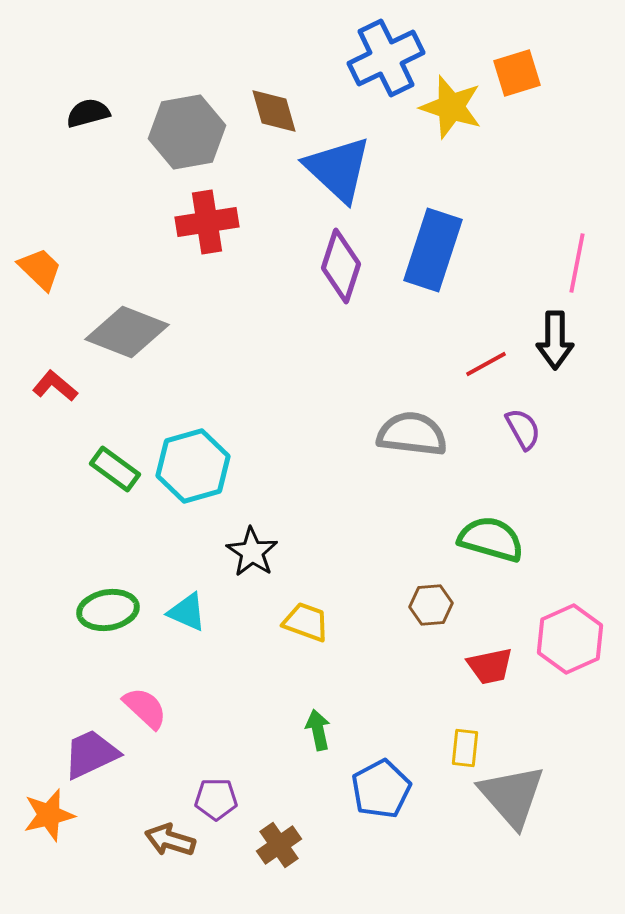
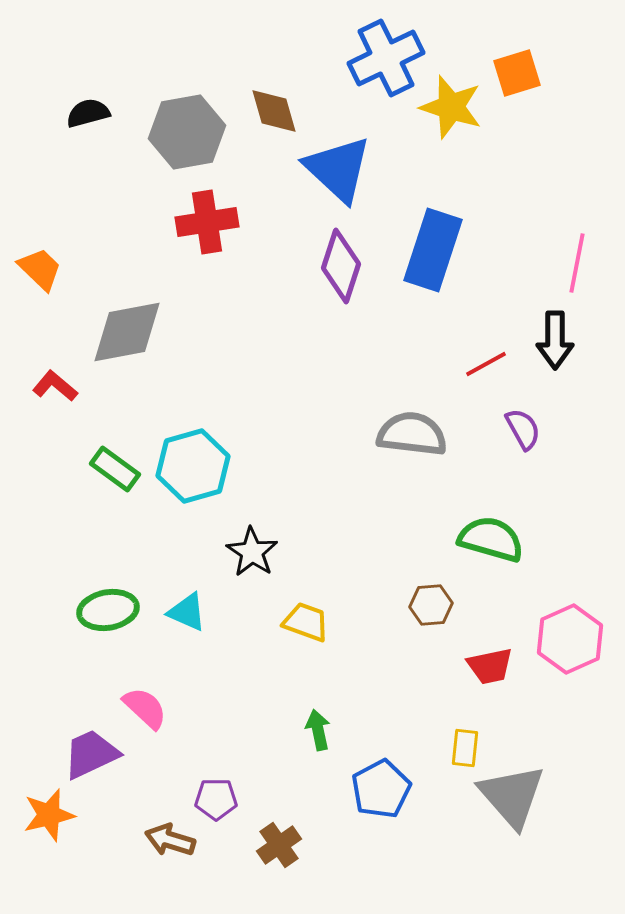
gray diamond: rotated 32 degrees counterclockwise
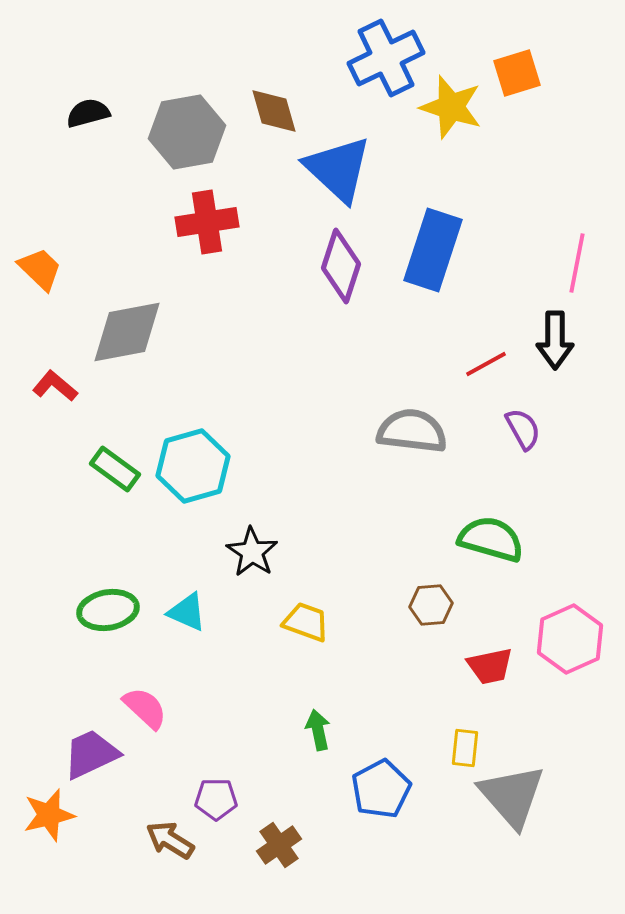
gray semicircle: moved 3 px up
brown arrow: rotated 15 degrees clockwise
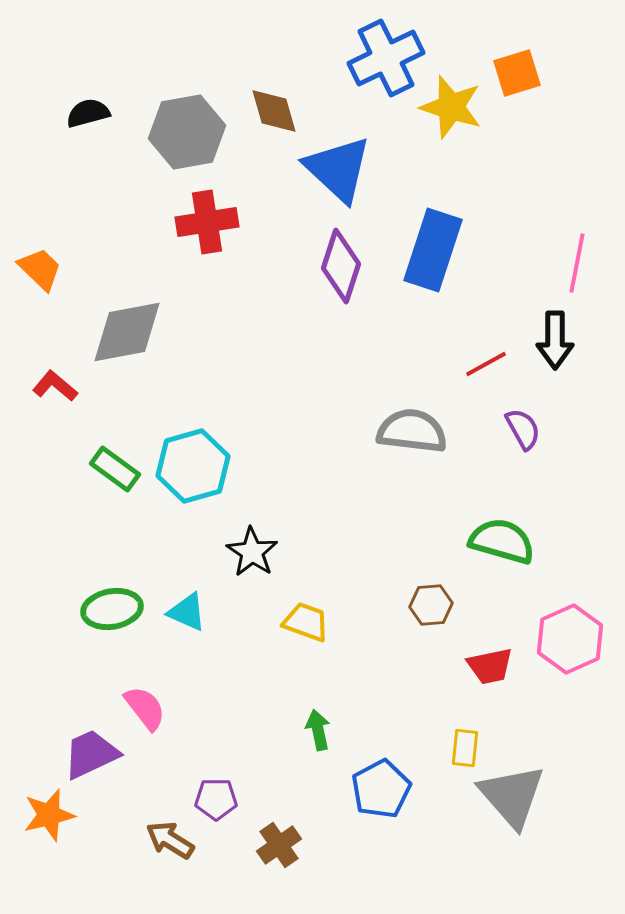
green semicircle: moved 11 px right, 2 px down
green ellipse: moved 4 px right, 1 px up
pink semicircle: rotated 9 degrees clockwise
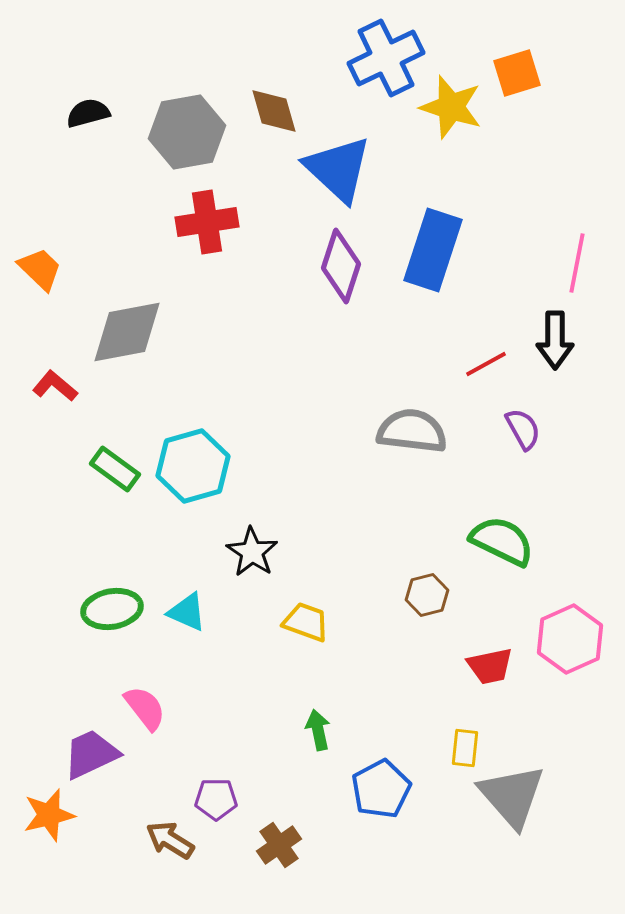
green semicircle: rotated 10 degrees clockwise
brown hexagon: moved 4 px left, 10 px up; rotated 9 degrees counterclockwise
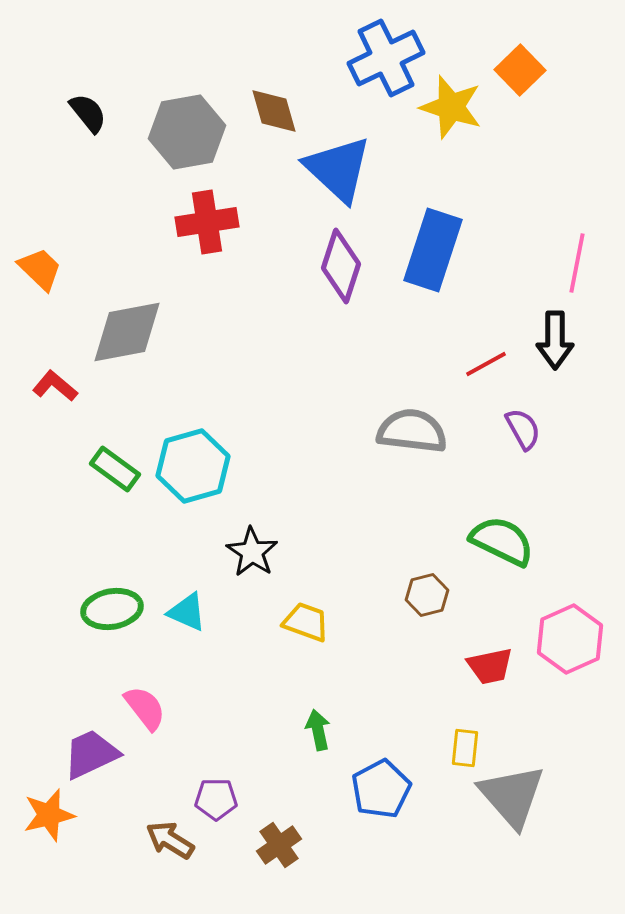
orange square: moved 3 px right, 3 px up; rotated 27 degrees counterclockwise
black semicircle: rotated 66 degrees clockwise
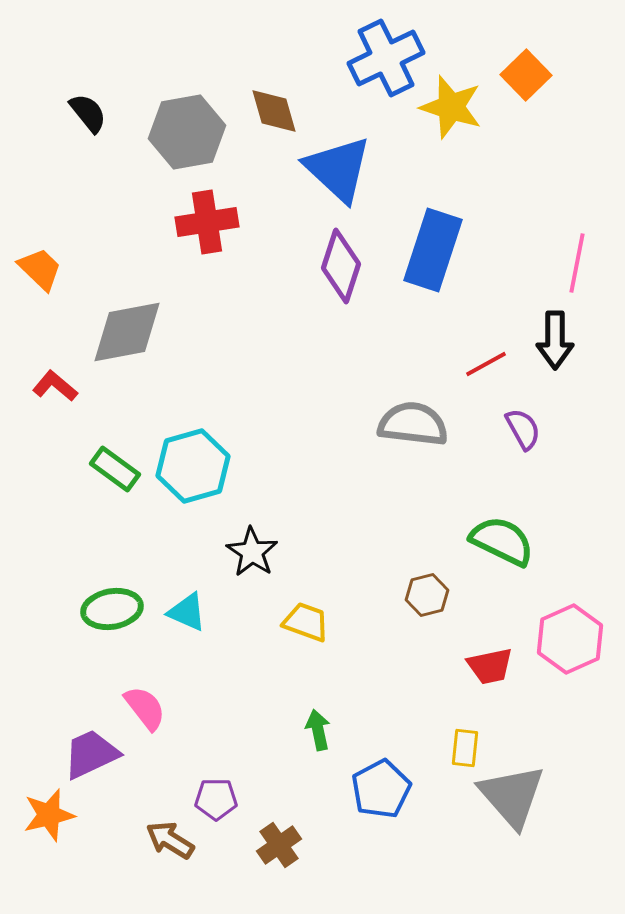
orange square: moved 6 px right, 5 px down
gray semicircle: moved 1 px right, 7 px up
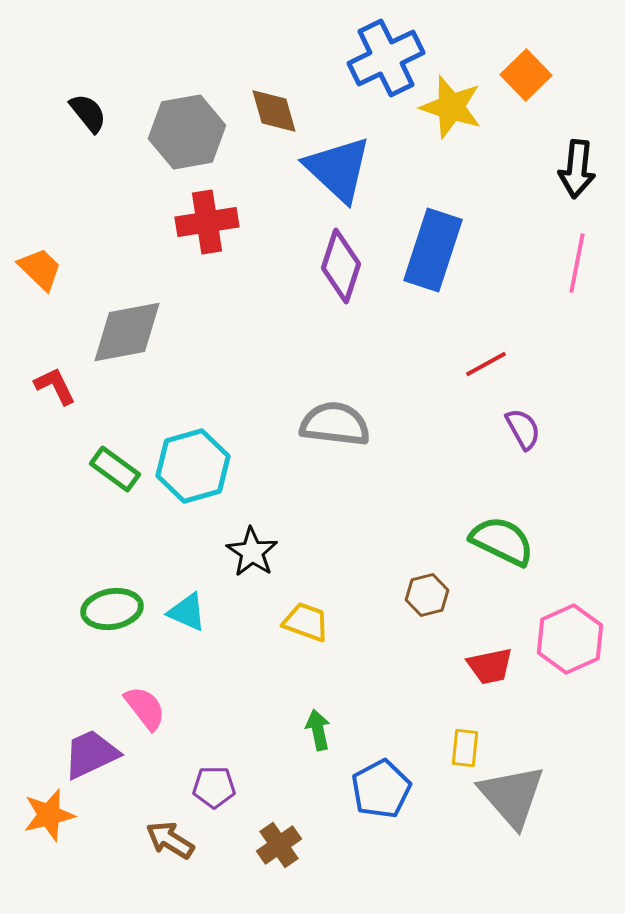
black arrow: moved 22 px right, 171 px up; rotated 6 degrees clockwise
red L-shape: rotated 24 degrees clockwise
gray semicircle: moved 78 px left
purple pentagon: moved 2 px left, 12 px up
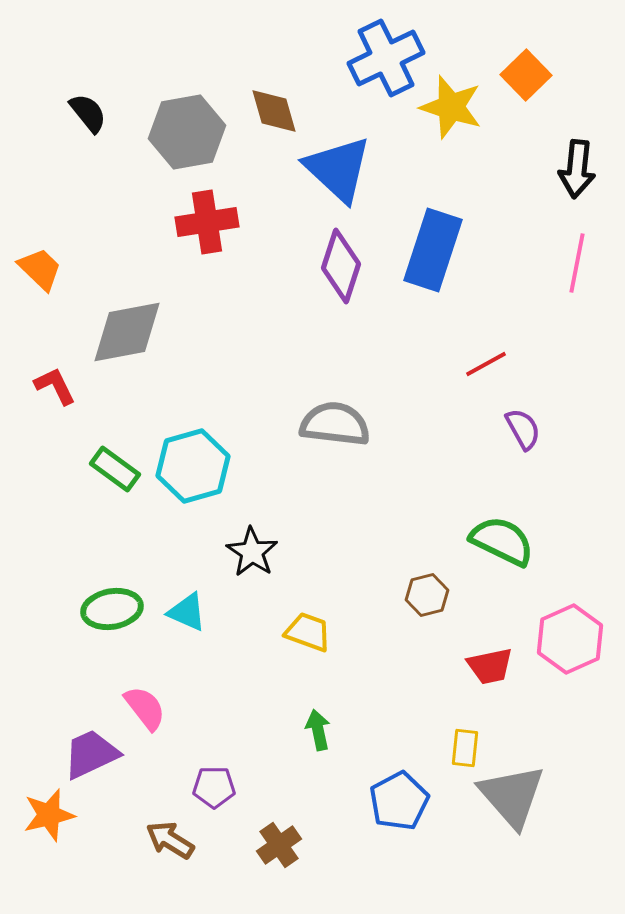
yellow trapezoid: moved 2 px right, 10 px down
blue pentagon: moved 18 px right, 12 px down
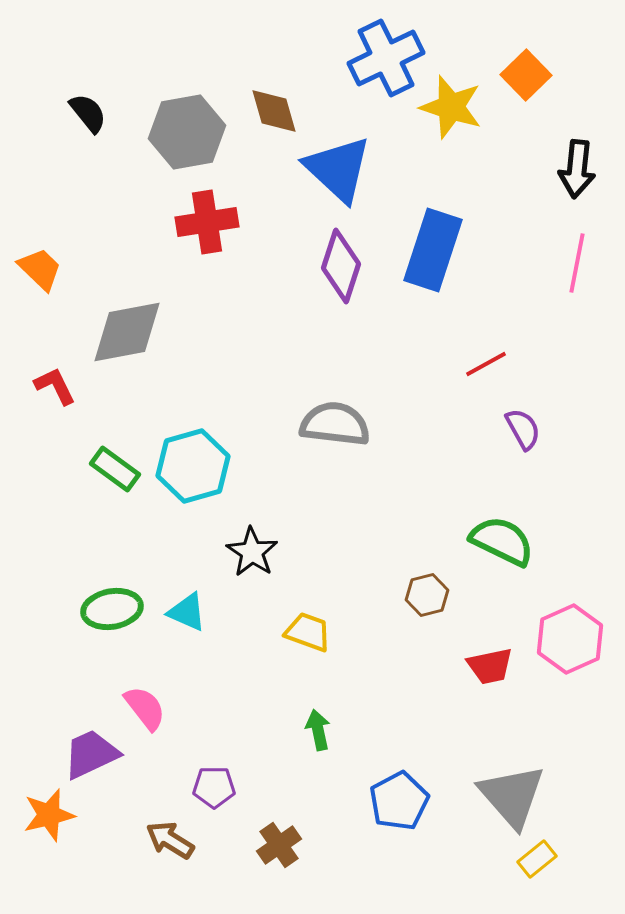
yellow rectangle: moved 72 px right, 111 px down; rotated 45 degrees clockwise
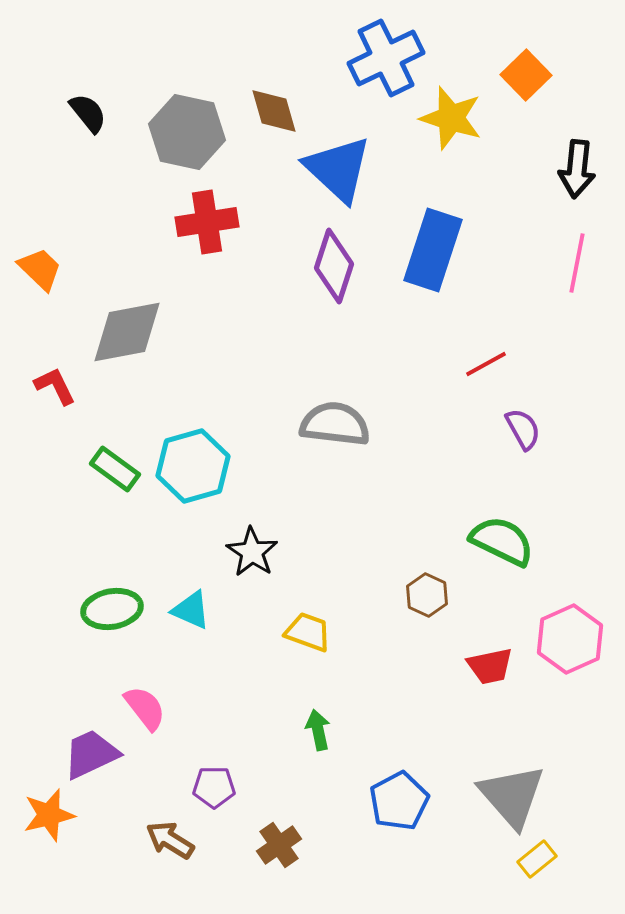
yellow star: moved 11 px down
gray hexagon: rotated 22 degrees clockwise
purple diamond: moved 7 px left
brown hexagon: rotated 21 degrees counterclockwise
cyan triangle: moved 4 px right, 2 px up
